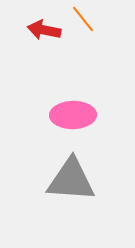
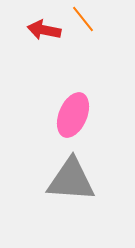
pink ellipse: rotated 66 degrees counterclockwise
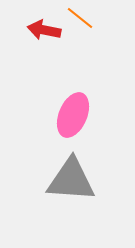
orange line: moved 3 px left, 1 px up; rotated 12 degrees counterclockwise
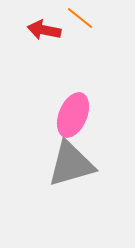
gray triangle: moved 16 px up; rotated 20 degrees counterclockwise
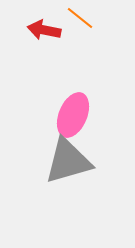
gray triangle: moved 3 px left, 3 px up
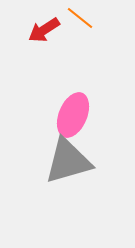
red arrow: rotated 44 degrees counterclockwise
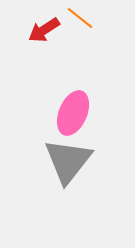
pink ellipse: moved 2 px up
gray triangle: rotated 36 degrees counterclockwise
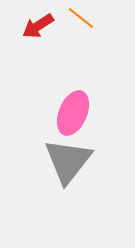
orange line: moved 1 px right
red arrow: moved 6 px left, 4 px up
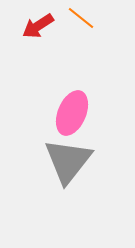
pink ellipse: moved 1 px left
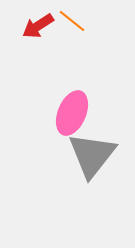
orange line: moved 9 px left, 3 px down
gray triangle: moved 24 px right, 6 px up
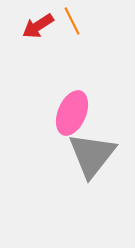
orange line: rotated 24 degrees clockwise
